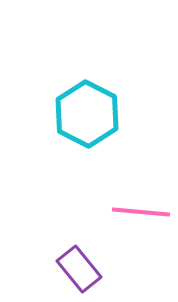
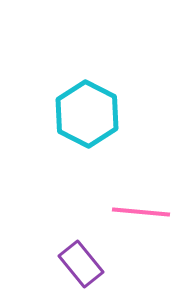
purple rectangle: moved 2 px right, 5 px up
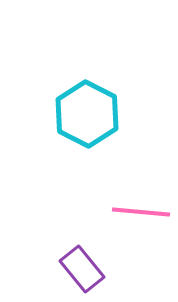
purple rectangle: moved 1 px right, 5 px down
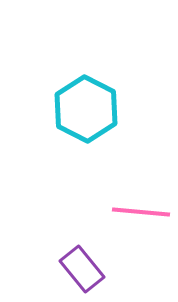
cyan hexagon: moved 1 px left, 5 px up
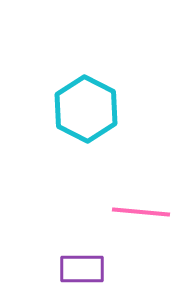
purple rectangle: rotated 51 degrees counterclockwise
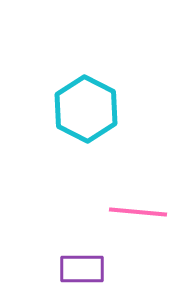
pink line: moved 3 px left
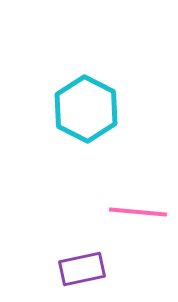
purple rectangle: rotated 12 degrees counterclockwise
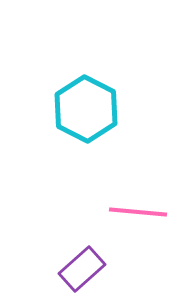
purple rectangle: rotated 30 degrees counterclockwise
